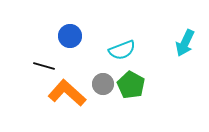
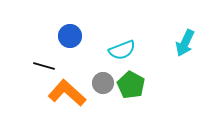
gray circle: moved 1 px up
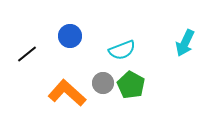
black line: moved 17 px left, 12 px up; rotated 55 degrees counterclockwise
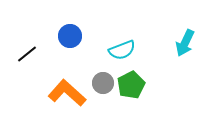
green pentagon: rotated 16 degrees clockwise
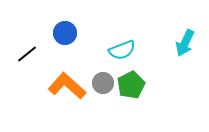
blue circle: moved 5 px left, 3 px up
orange L-shape: moved 7 px up
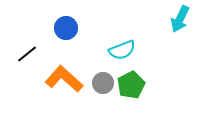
blue circle: moved 1 px right, 5 px up
cyan arrow: moved 5 px left, 24 px up
orange L-shape: moved 3 px left, 7 px up
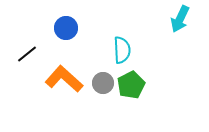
cyan semicircle: rotated 72 degrees counterclockwise
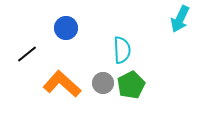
orange L-shape: moved 2 px left, 5 px down
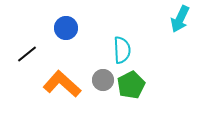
gray circle: moved 3 px up
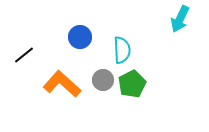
blue circle: moved 14 px right, 9 px down
black line: moved 3 px left, 1 px down
green pentagon: moved 1 px right, 1 px up
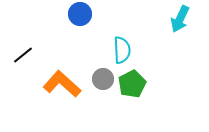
blue circle: moved 23 px up
black line: moved 1 px left
gray circle: moved 1 px up
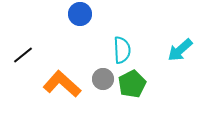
cyan arrow: moved 31 px down; rotated 24 degrees clockwise
